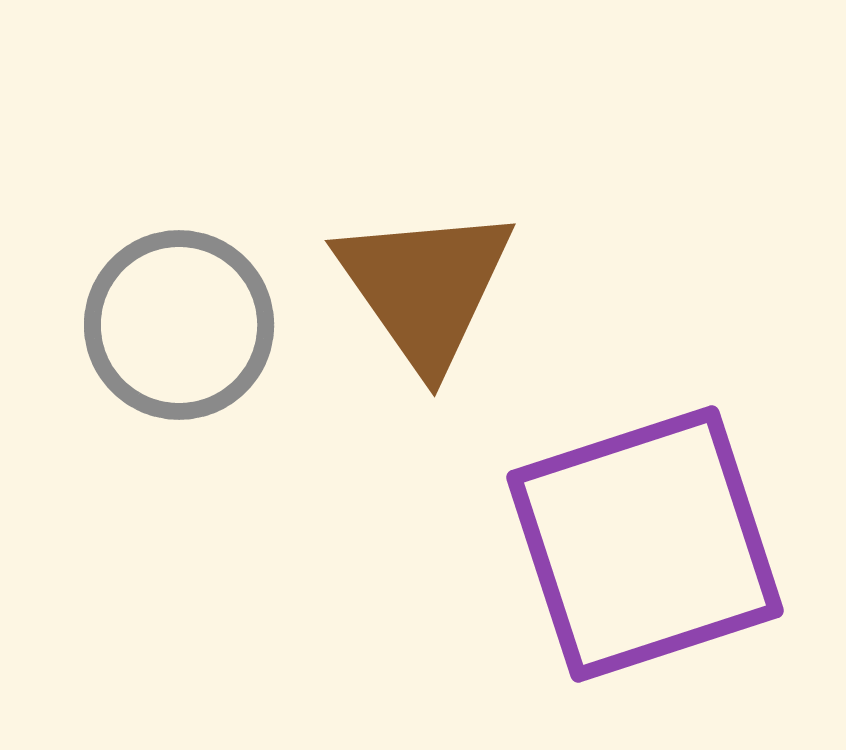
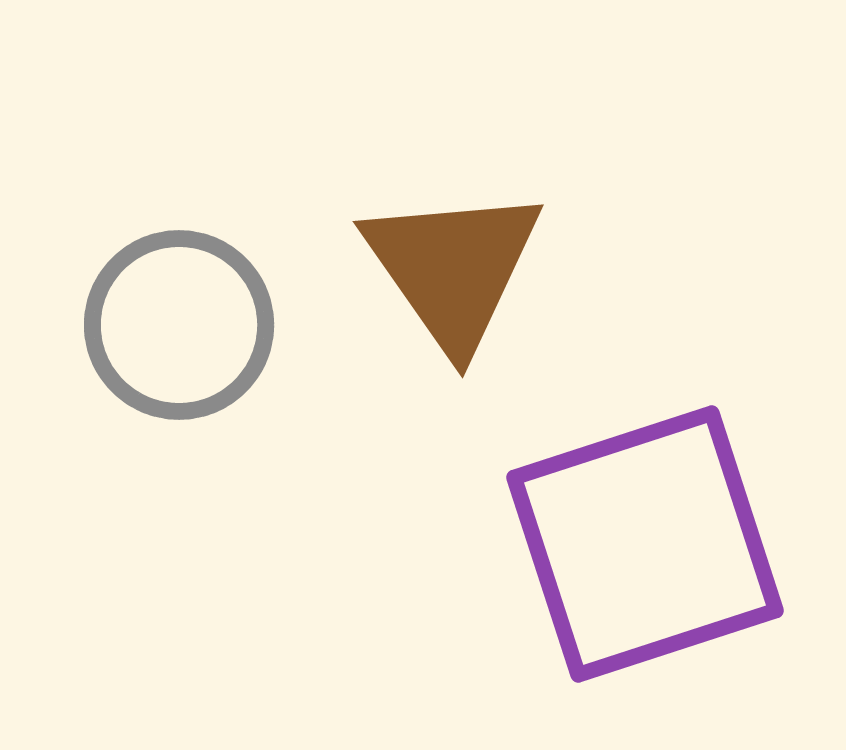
brown triangle: moved 28 px right, 19 px up
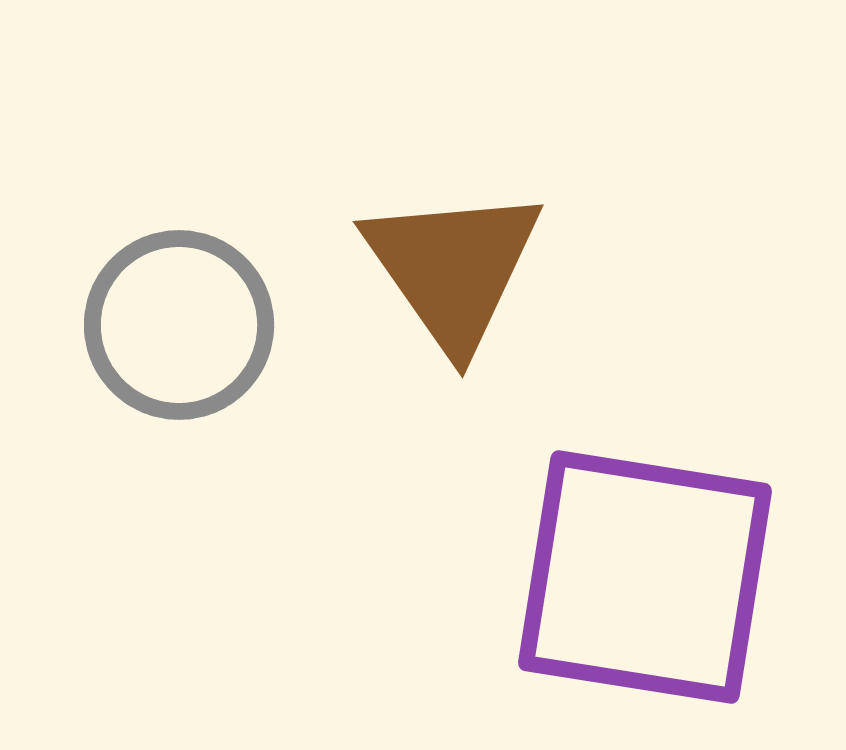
purple square: moved 33 px down; rotated 27 degrees clockwise
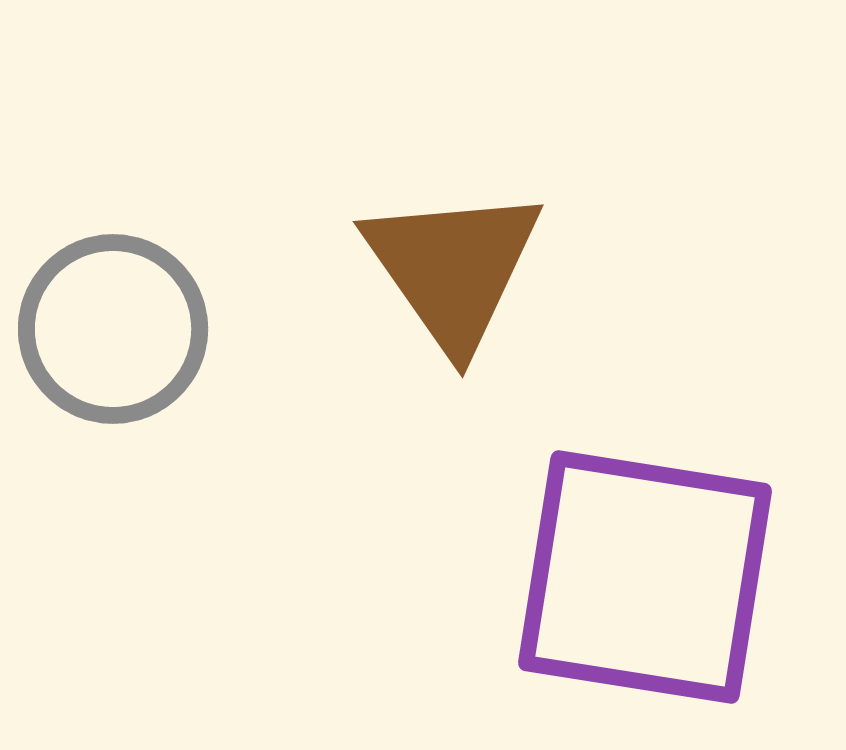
gray circle: moved 66 px left, 4 px down
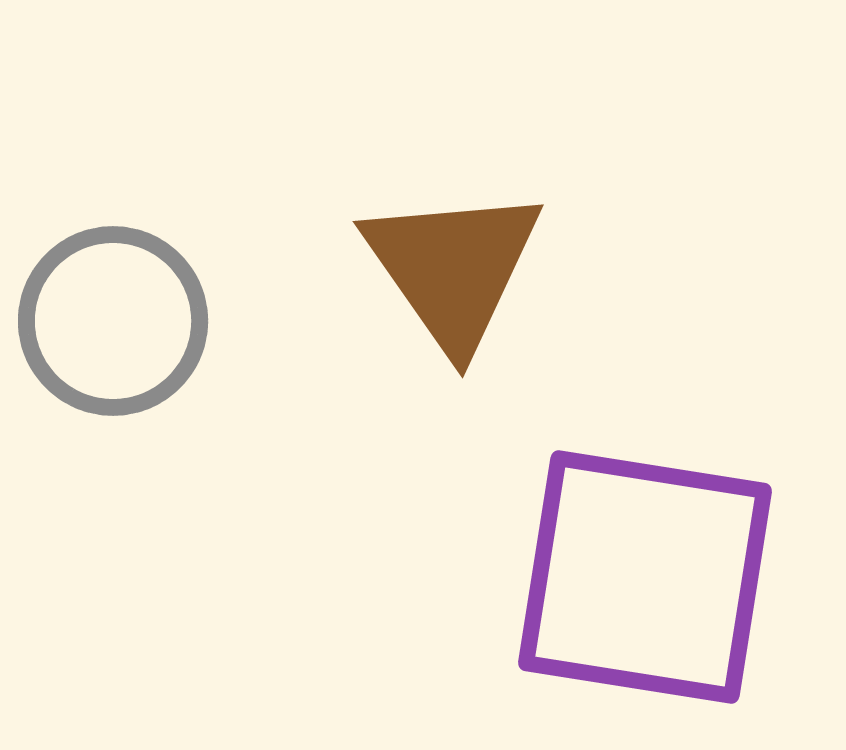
gray circle: moved 8 px up
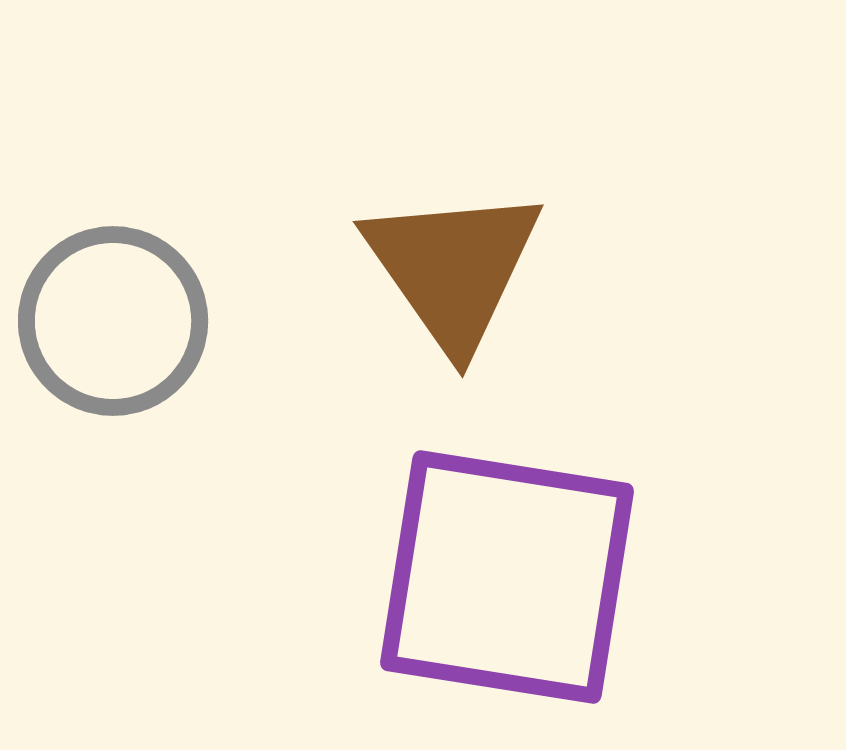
purple square: moved 138 px left
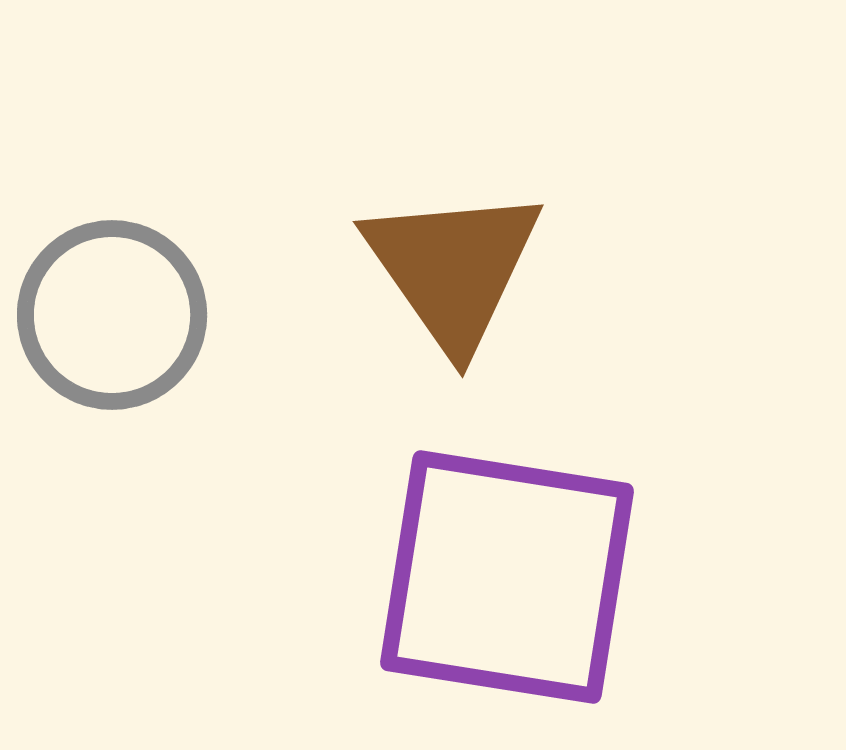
gray circle: moved 1 px left, 6 px up
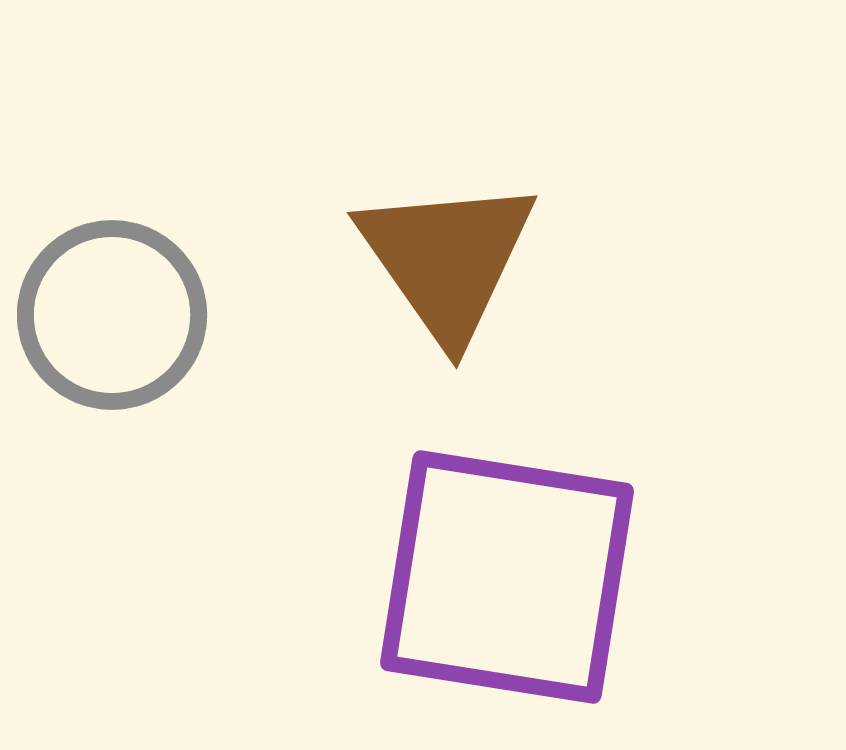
brown triangle: moved 6 px left, 9 px up
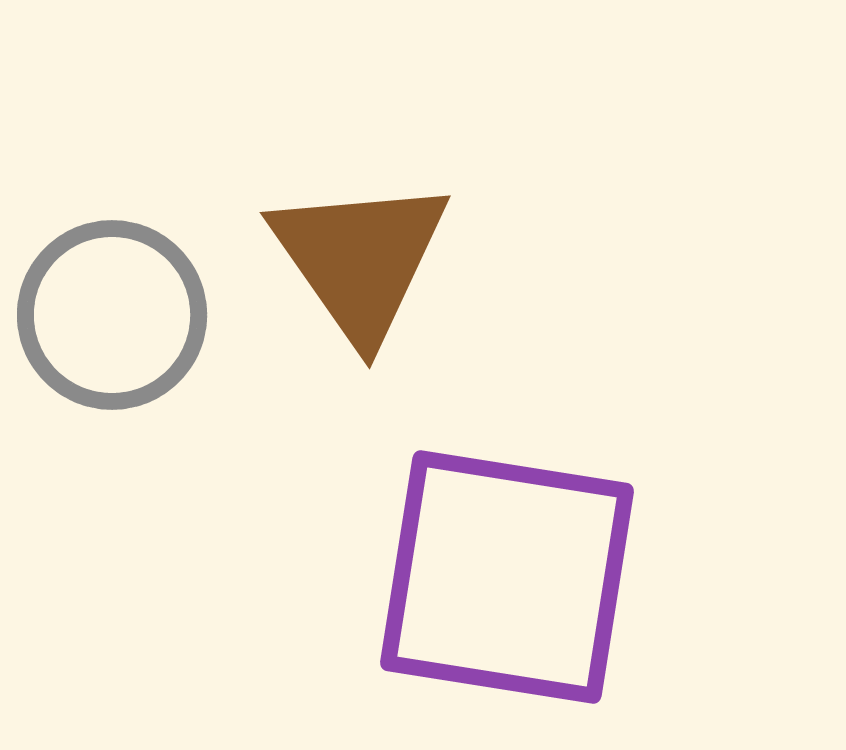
brown triangle: moved 87 px left
